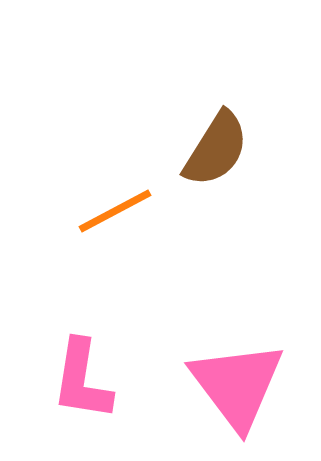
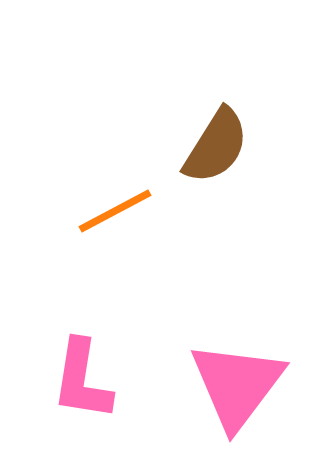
brown semicircle: moved 3 px up
pink triangle: rotated 14 degrees clockwise
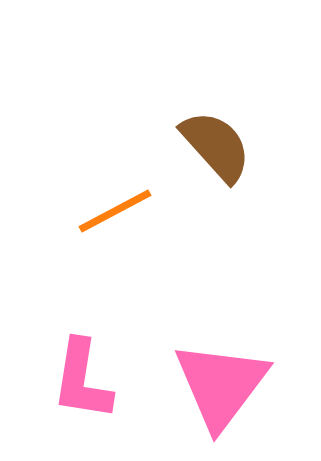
brown semicircle: rotated 74 degrees counterclockwise
pink triangle: moved 16 px left
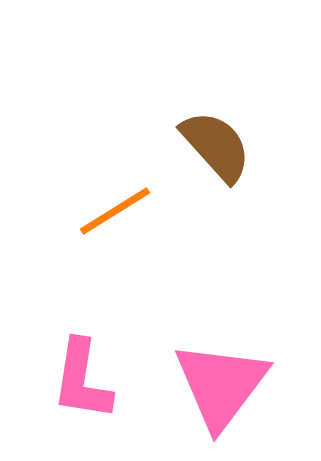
orange line: rotated 4 degrees counterclockwise
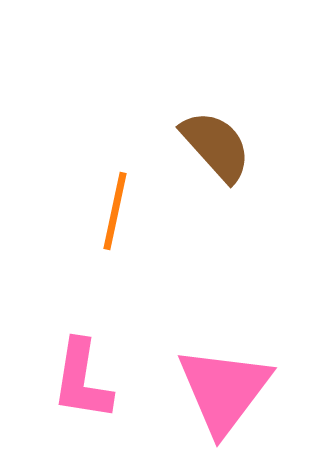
orange line: rotated 46 degrees counterclockwise
pink triangle: moved 3 px right, 5 px down
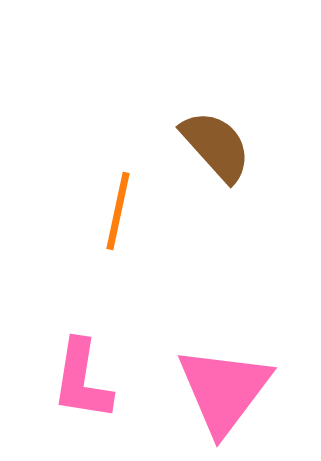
orange line: moved 3 px right
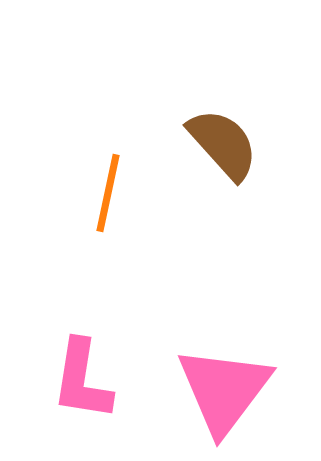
brown semicircle: moved 7 px right, 2 px up
orange line: moved 10 px left, 18 px up
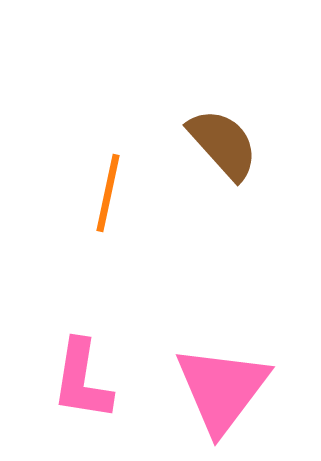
pink triangle: moved 2 px left, 1 px up
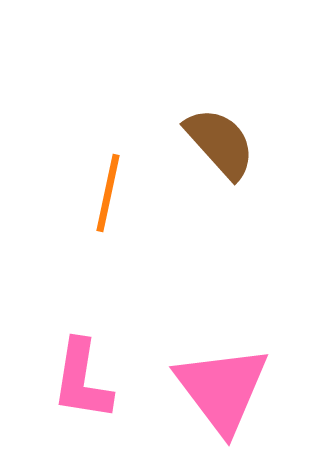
brown semicircle: moved 3 px left, 1 px up
pink triangle: rotated 14 degrees counterclockwise
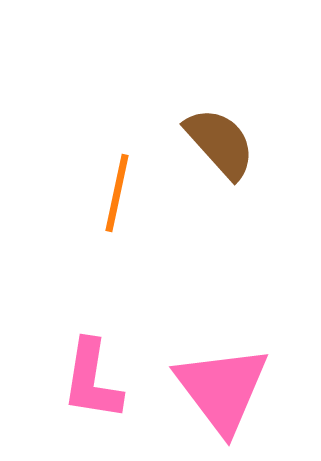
orange line: moved 9 px right
pink L-shape: moved 10 px right
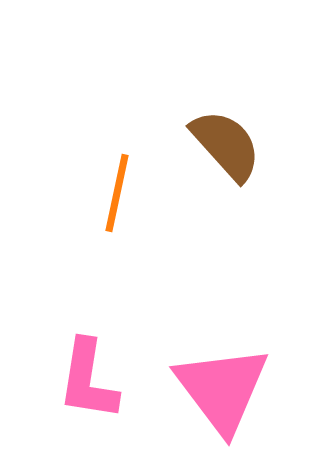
brown semicircle: moved 6 px right, 2 px down
pink L-shape: moved 4 px left
